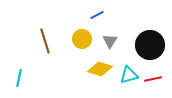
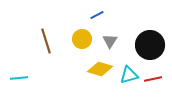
brown line: moved 1 px right
cyan line: rotated 72 degrees clockwise
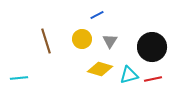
black circle: moved 2 px right, 2 px down
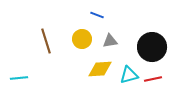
blue line: rotated 48 degrees clockwise
gray triangle: rotated 49 degrees clockwise
yellow diamond: rotated 20 degrees counterclockwise
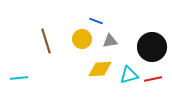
blue line: moved 1 px left, 6 px down
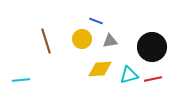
cyan line: moved 2 px right, 2 px down
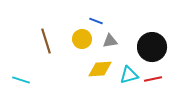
cyan line: rotated 24 degrees clockwise
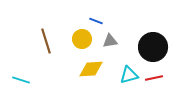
black circle: moved 1 px right
yellow diamond: moved 9 px left
red line: moved 1 px right, 1 px up
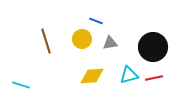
gray triangle: moved 2 px down
yellow diamond: moved 1 px right, 7 px down
cyan line: moved 5 px down
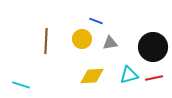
brown line: rotated 20 degrees clockwise
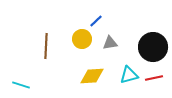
blue line: rotated 64 degrees counterclockwise
brown line: moved 5 px down
